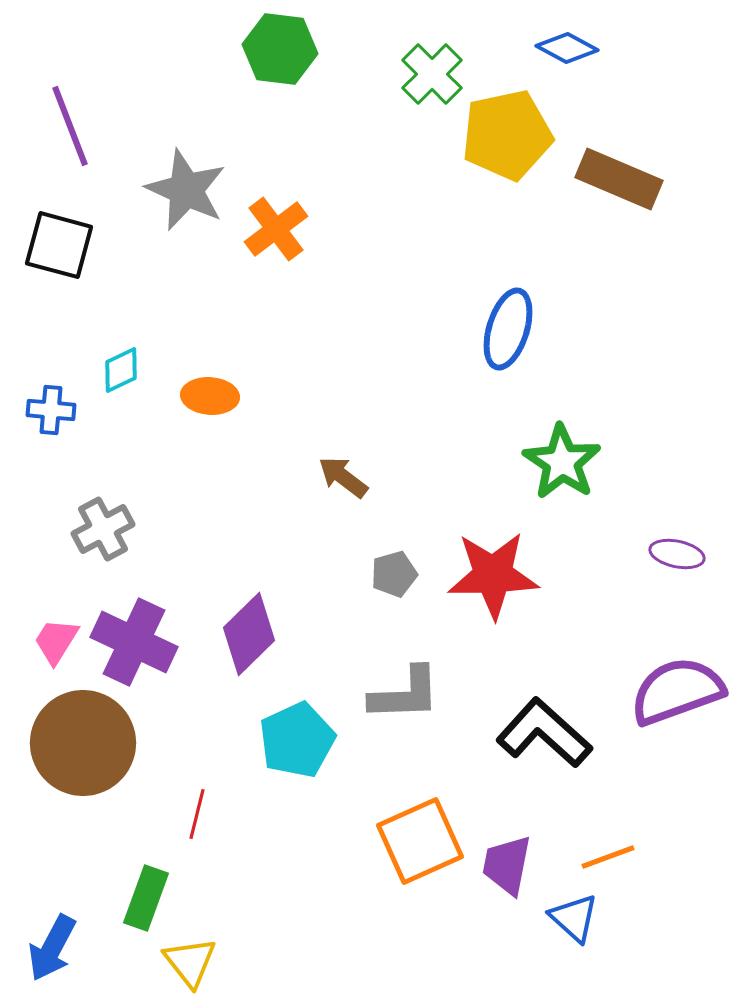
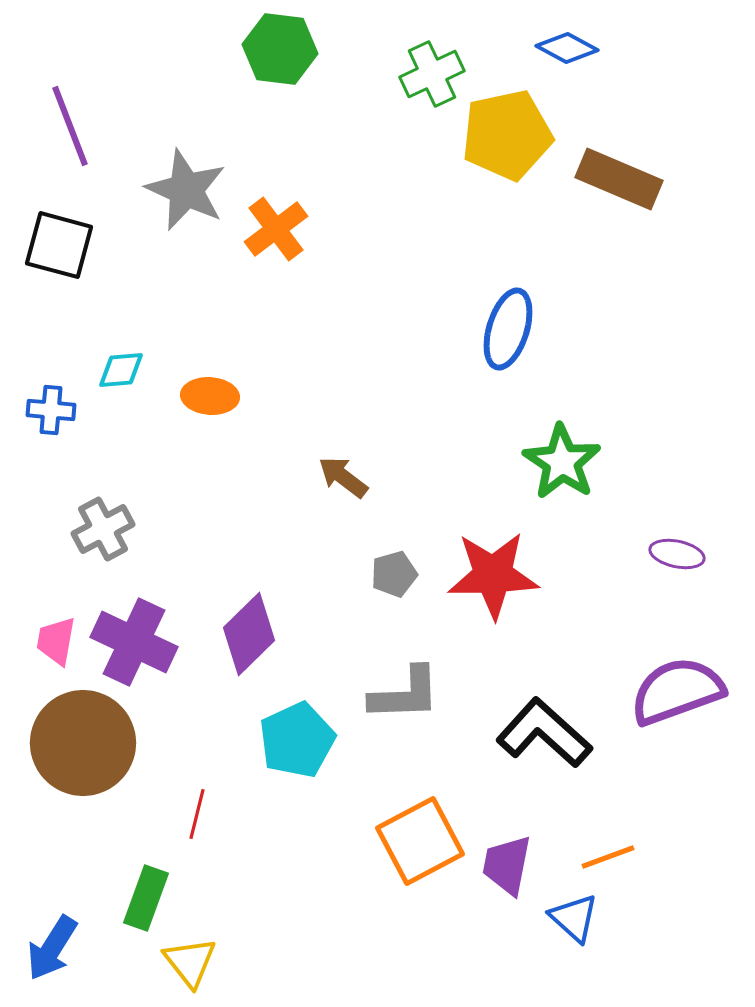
green cross: rotated 20 degrees clockwise
cyan diamond: rotated 21 degrees clockwise
pink trapezoid: rotated 22 degrees counterclockwise
orange square: rotated 4 degrees counterclockwise
blue arrow: rotated 4 degrees clockwise
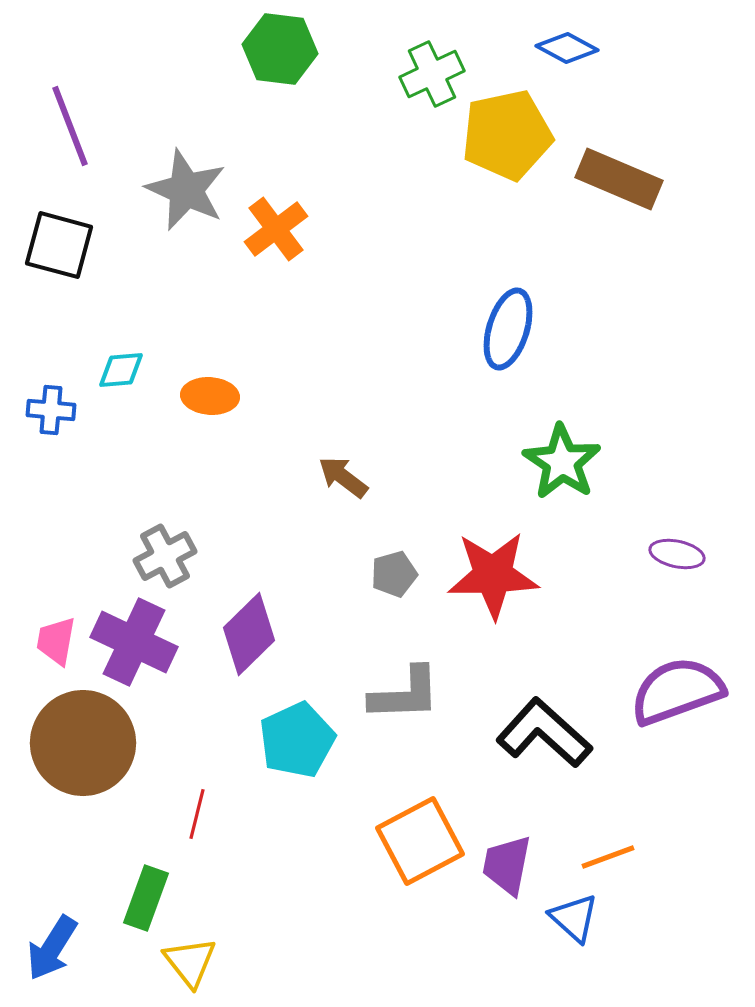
gray cross: moved 62 px right, 27 px down
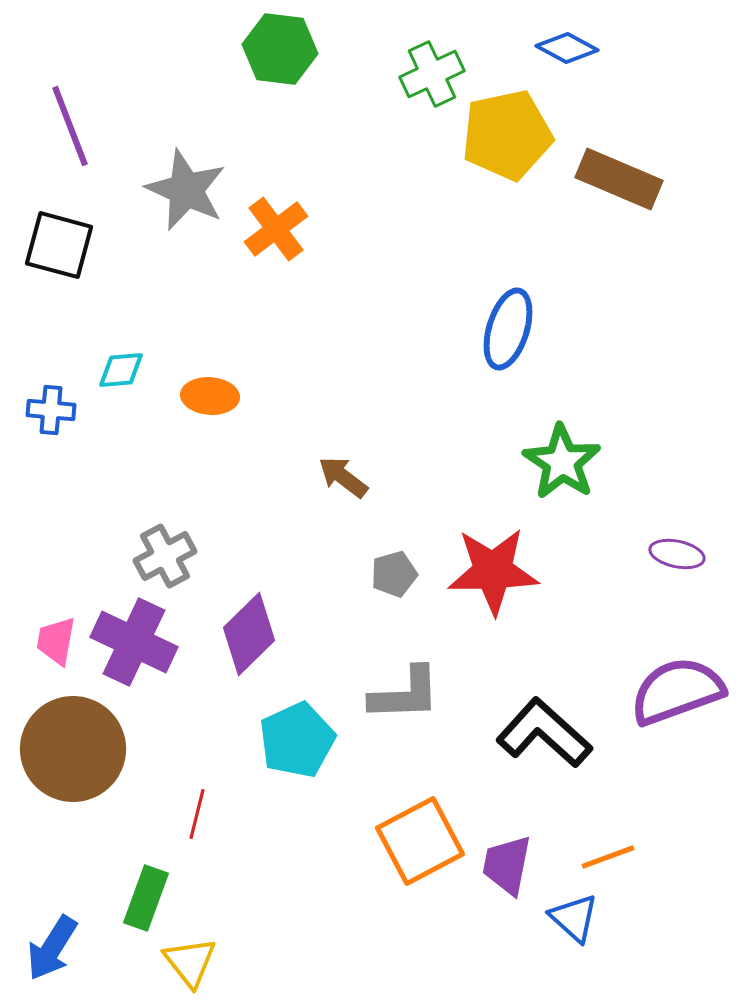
red star: moved 4 px up
brown circle: moved 10 px left, 6 px down
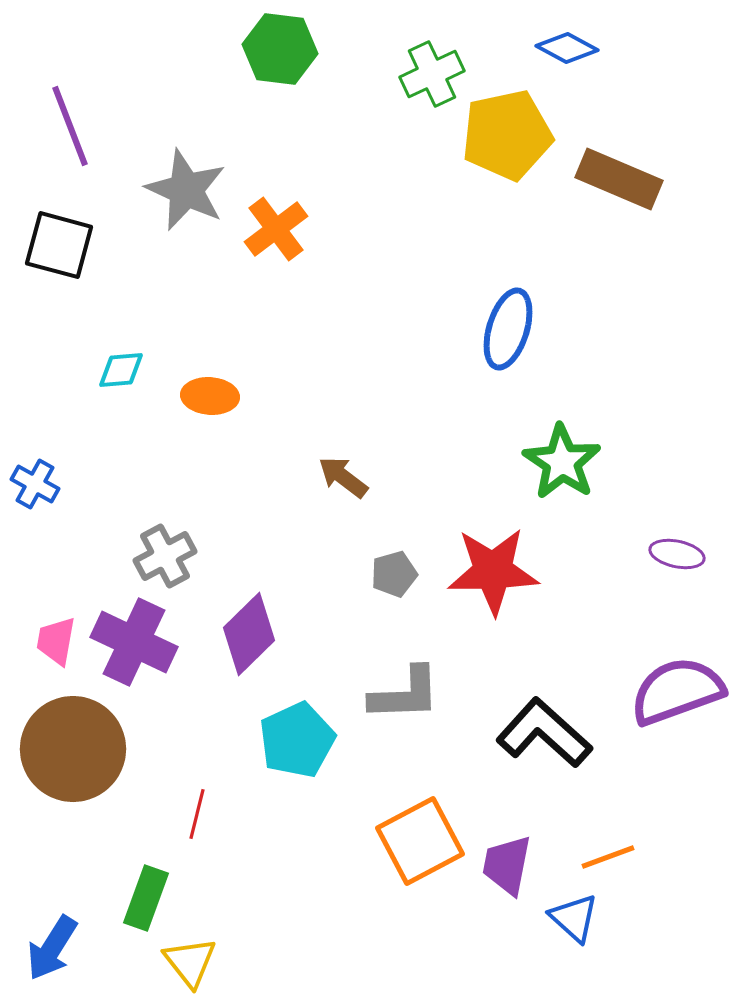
blue cross: moved 16 px left, 74 px down; rotated 24 degrees clockwise
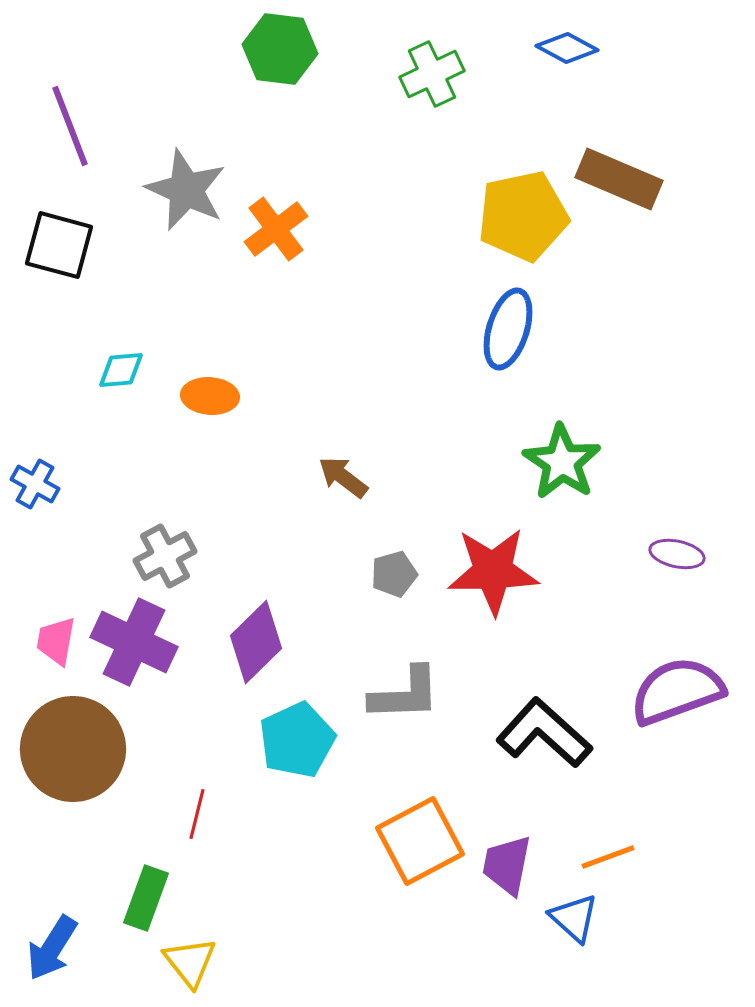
yellow pentagon: moved 16 px right, 81 px down
purple diamond: moved 7 px right, 8 px down
